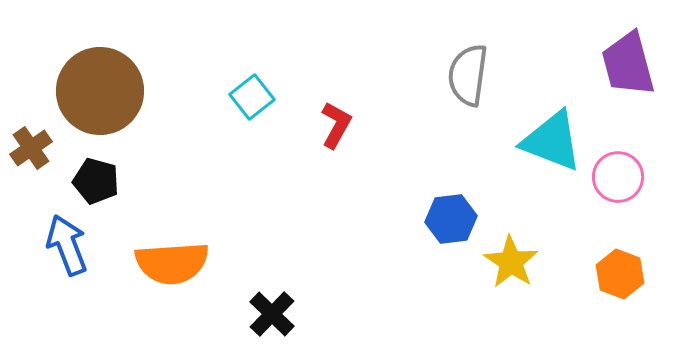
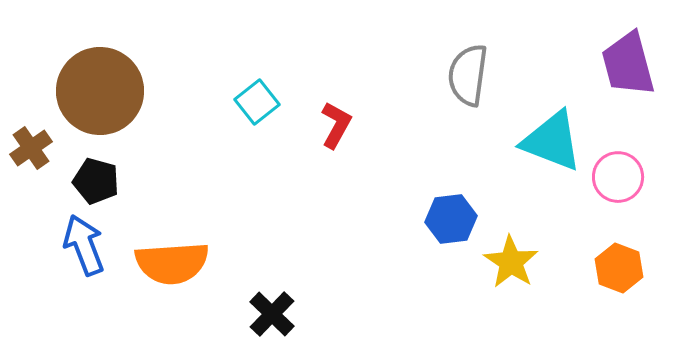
cyan square: moved 5 px right, 5 px down
blue arrow: moved 17 px right
orange hexagon: moved 1 px left, 6 px up
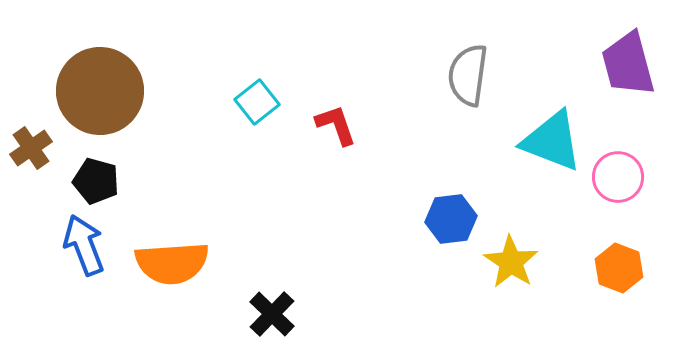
red L-shape: rotated 48 degrees counterclockwise
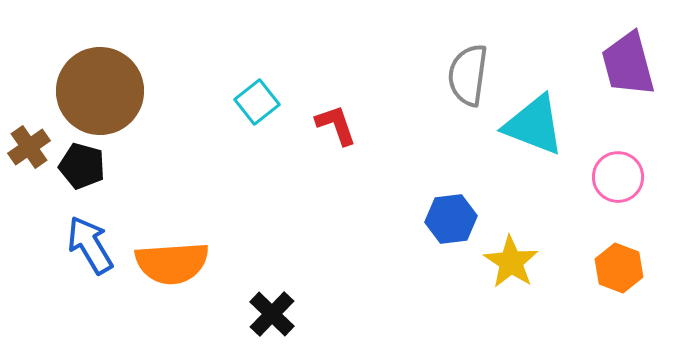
cyan triangle: moved 18 px left, 16 px up
brown cross: moved 2 px left, 1 px up
black pentagon: moved 14 px left, 15 px up
blue arrow: moved 6 px right; rotated 10 degrees counterclockwise
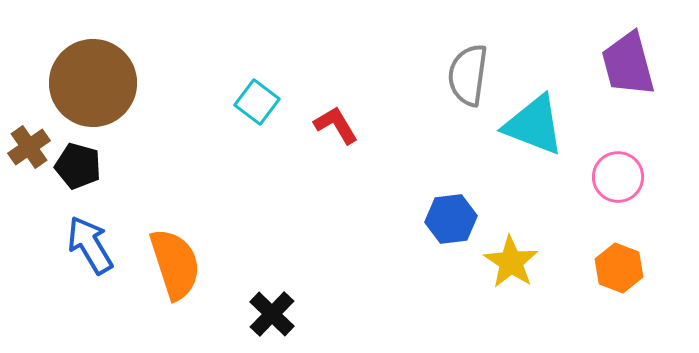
brown circle: moved 7 px left, 8 px up
cyan square: rotated 15 degrees counterclockwise
red L-shape: rotated 12 degrees counterclockwise
black pentagon: moved 4 px left
orange semicircle: moved 3 px right, 1 px down; rotated 104 degrees counterclockwise
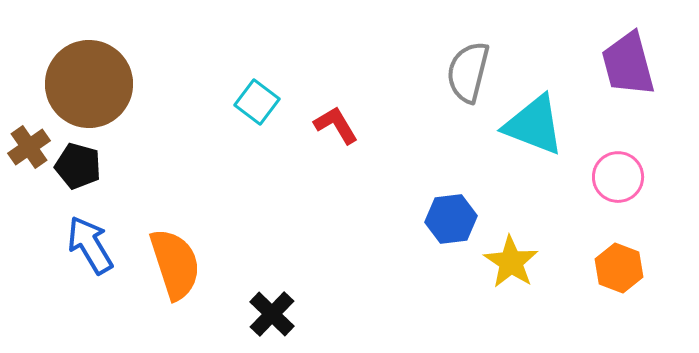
gray semicircle: moved 3 px up; rotated 6 degrees clockwise
brown circle: moved 4 px left, 1 px down
